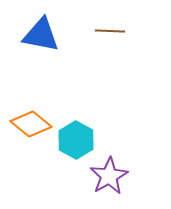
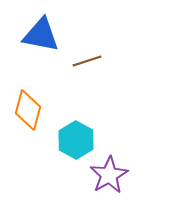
brown line: moved 23 px left, 30 px down; rotated 20 degrees counterclockwise
orange diamond: moved 3 px left, 14 px up; rotated 66 degrees clockwise
purple star: moved 1 px up
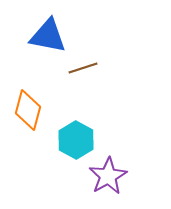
blue triangle: moved 7 px right, 1 px down
brown line: moved 4 px left, 7 px down
purple star: moved 1 px left, 1 px down
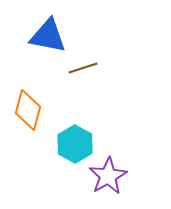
cyan hexagon: moved 1 px left, 4 px down
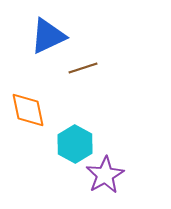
blue triangle: rotated 36 degrees counterclockwise
orange diamond: rotated 27 degrees counterclockwise
purple star: moved 3 px left, 1 px up
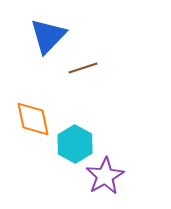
blue triangle: rotated 21 degrees counterclockwise
orange diamond: moved 5 px right, 9 px down
purple star: moved 1 px down
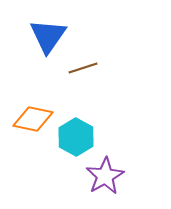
blue triangle: rotated 9 degrees counterclockwise
orange diamond: rotated 66 degrees counterclockwise
cyan hexagon: moved 1 px right, 7 px up
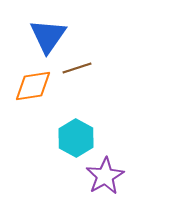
brown line: moved 6 px left
orange diamond: moved 33 px up; rotated 21 degrees counterclockwise
cyan hexagon: moved 1 px down
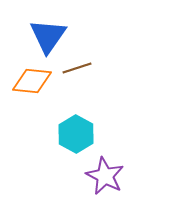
orange diamond: moved 1 px left, 5 px up; rotated 15 degrees clockwise
cyan hexagon: moved 4 px up
purple star: rotated 15 degrees counterclockwise
